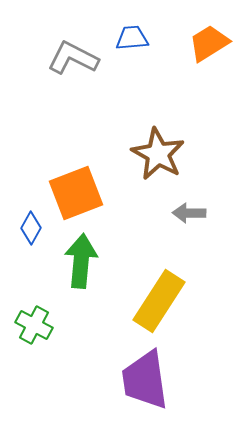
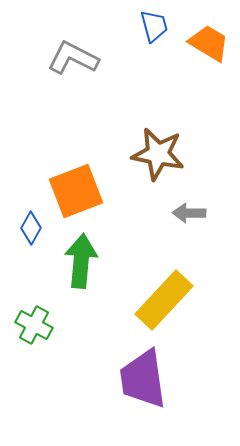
blue trapezoid: moved 22 px right, 12 px up; rotated 80 degrees clockwise
orange trapezoid: rotated 63 degrees clockwise
brown star: rotated 18 degrees counterclockwise
orange square: moved 2 px up
yellow rectangle: moved 5 px right, 1 px up; rotated 10 degrees clockwise
purple trapezoid: moved 2 px left, 1 px up
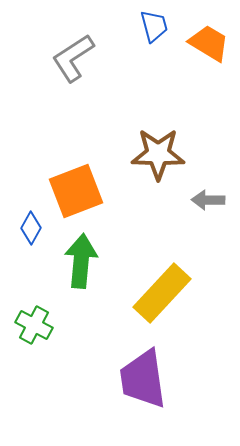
gray L-shape: rotated 60 degrees counterclockwise
brown star: rotated 10 degrees counterclockwise
gray arrow: moved 19 px right, 13 px up
yellow rectangle: moved 2 px left, 7 px up
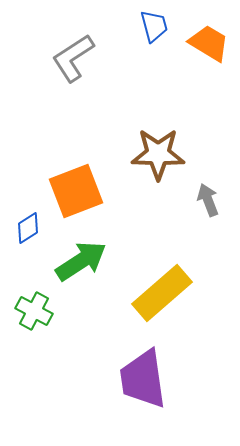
gray arrow: rotated 68 degrees clockwise
blue diamond: moved 3 px left; rotated 28 degrees clockwise
green arrow: rotated 52 degrees clockwise
yellow rectangle: rotated 6 degrees clockwise
green cross: moved 14 px up
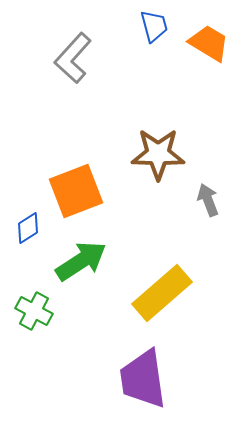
gray L-shape: rotated 15 degrees counterclockwise
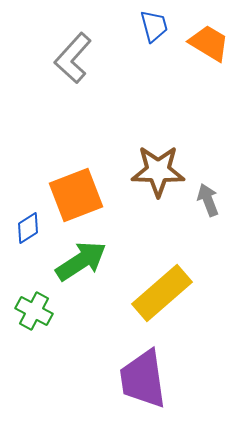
brown star: moved 17 px down
orange square: moved 4 px down
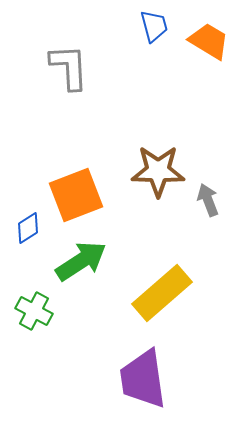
orange trapezoid: moved 2 px up
gray L-shape: moved 4 px left, 9 px down; rotated 135 degrees clockwise
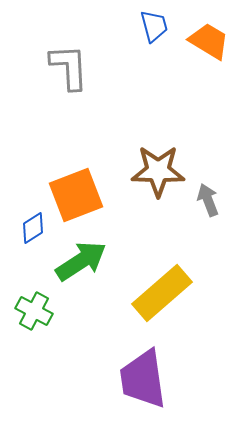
blue diamond: moved 5 px right
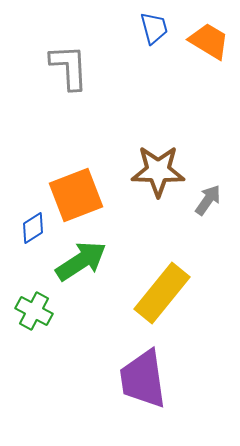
blue trapezoid: moved 2 px down
gray arrow: rotated 56 degrees clockwise
yellow rectangle: rotated 10 degrees counterclockwise
